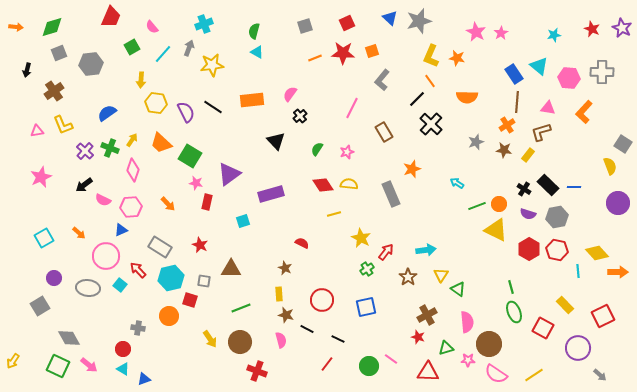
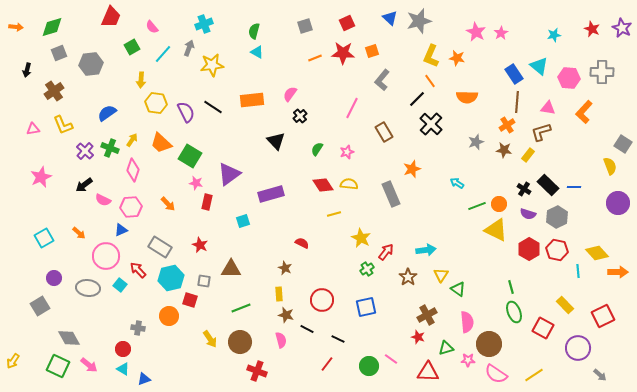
pink triangle at (37, 131): moved 4 px left, 2 px up
gray hexagon at (557, 217): rotated 15 degrees counterclockwise
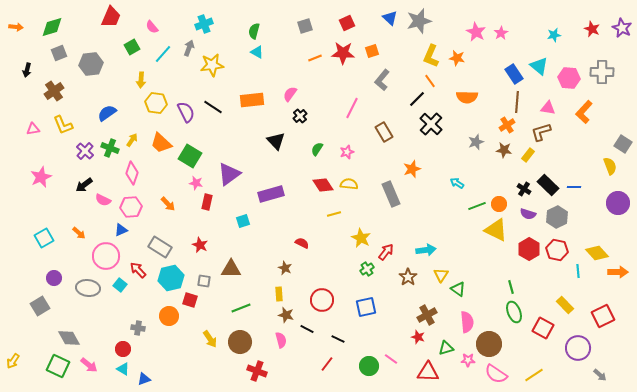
pink diamond at (133, 170): moved 1 px left, 3 px down
